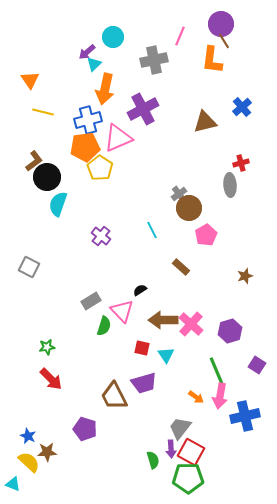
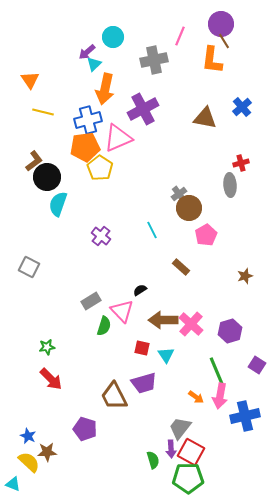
brown triangle at (205, 122): moved 4 px up; rotated 25 degrees clockwise
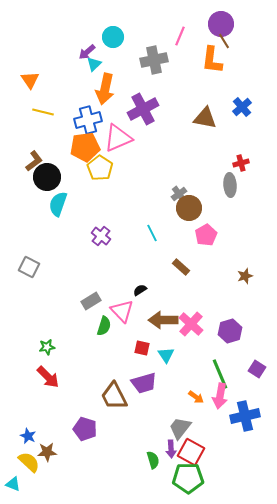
cyan line at (152, 230): moved 3 px down
purple square at (257, 365): moved 4 px down
green line at (217, 372): moved 3 px right, 2 px down
red arrow at (51, 379): moved 3 px left, 2 px up
